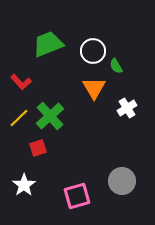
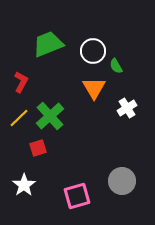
red L-shape: rotated 110 degrees counterclockwise
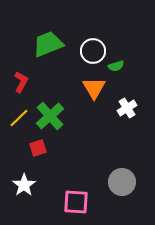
green semicircle: rotated 77 degrees counterclockwise
gray circle: moved 1 px down
pink square: moved 1 px left, 6 px down; rotated 20 degrees clockwise
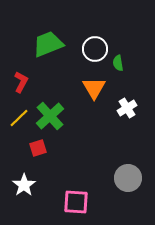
white circle: moved 2 px right, 2 px up
green semicircle: moved 2 px right, 3 px up; rotated 98 degrees clockwise
gray circle: moved 6 px right, 4 px up
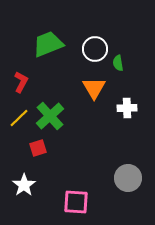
white cross: rotated 30 degrees clockwise
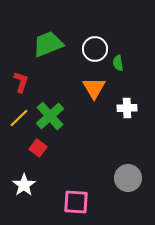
red L-shape: rotated 10 degrees counterclockwise
red square: rotated 36 degrees counterclockwise
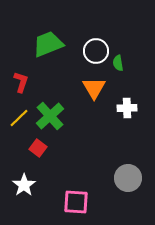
white circle: moved 1 px right, 2 px down
